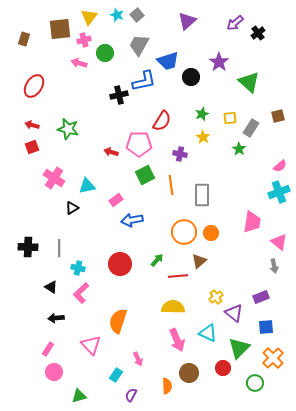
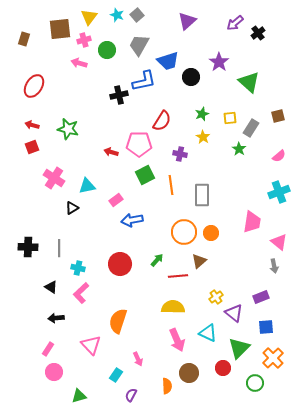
green circle at (105, 53): moved 2 px right, 3 px up
pink semicircle at (280, 166): moved 1 px left, 10 px up
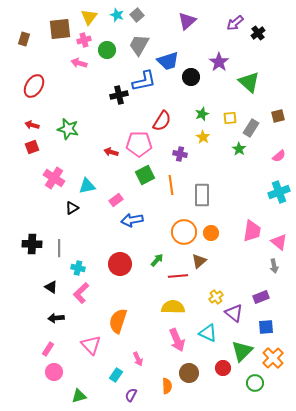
pink trapezoid at (252, 222): moved 9 px down
black cross at (28, 247): moved 4 px right, 3 px up
green triangle at (239, 348): moved 3 px right, 3 px down
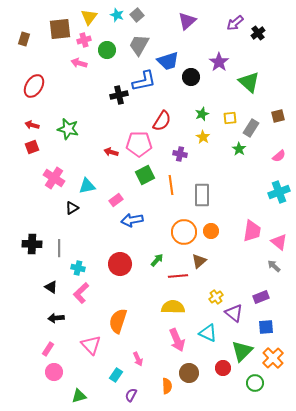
orange circle at (211, 233): moved 2 px up
gray arrow at (274, 266): rotated 144 degrees clockwise
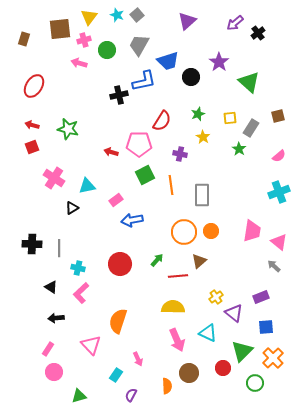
green star at (202, 114): moved 4 px left
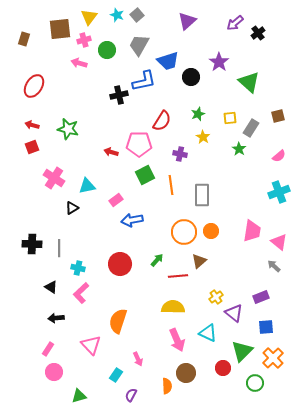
brown circle at (189, 373): moved 3 px left
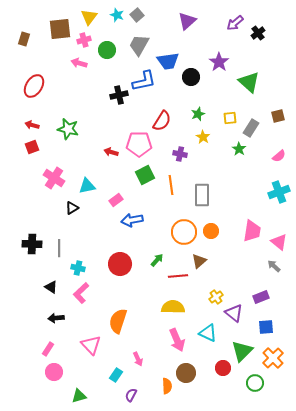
blue trapezoid at (168, 61): rotated 10 degrees clockwise
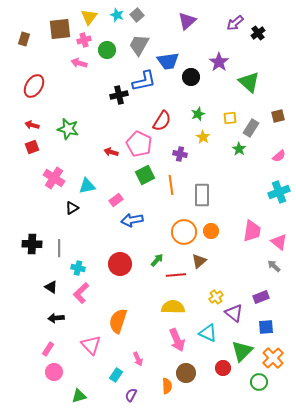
pink pentagon at (139, 144): rotated 25 degrees clockwise
red line at (178, 276): moved 2 px left, 1 px up
green circle at (255, 383): moved 4 px right, 1 px up
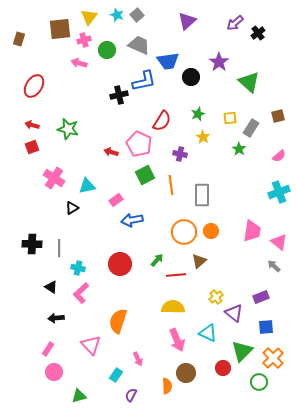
brown rectangle at (24, 39): moved 5 px left
gray trapezoid at (139, 45): rotated 85 degrees clockwise
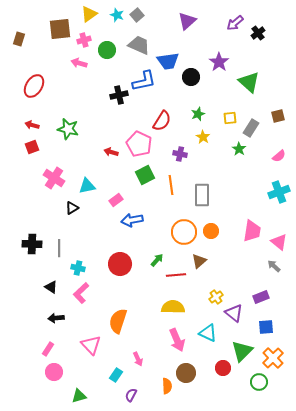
yellow triangle at (89, 17): moved 3 px up; rotated 18 degrees clockwise
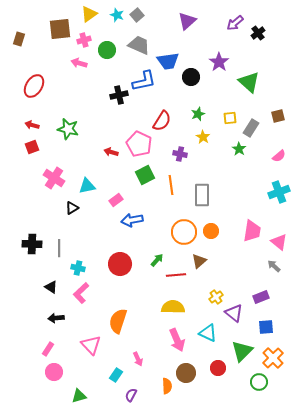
red circle at (223, 368): moved 5 px left
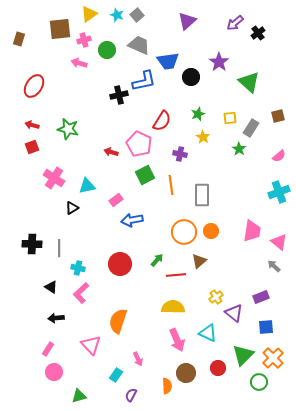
green triangle at (242, 351): moved 1 px right, 4 px down
